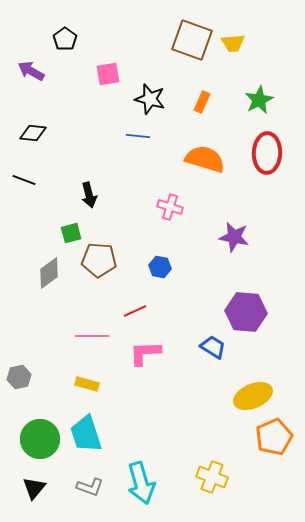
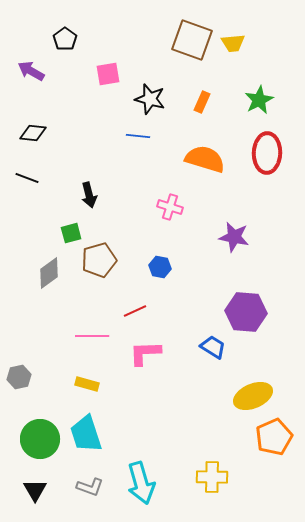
black line: moved 3 px right, 2 px up
brown pentagon: rotated 20 degrees counterclockwise
yellow cross: rotated 20 degrees counterclockwise
black triangle: moved 1 px right, 2 px down; rotated 10 degrees counterclockwise
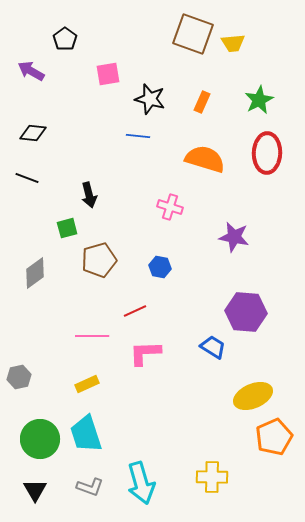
brown square: moved 1 px right, 6 px up
green square: moved 4 px left, 5 px up
gray diamond: moved 14 px left
yellow rectangle: rotated 40 degrees counterclockwise
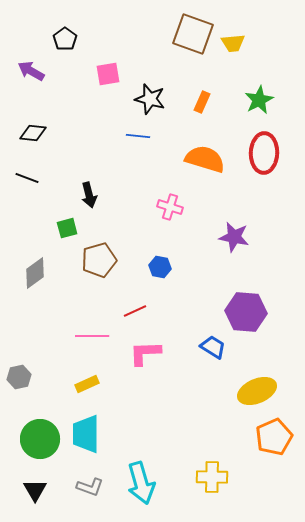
red ellipse: moved 3 px left
yellow ellipse: moved 4 px right, 5 px up
cyan trapezoid: rotated 18 degrees clockwise
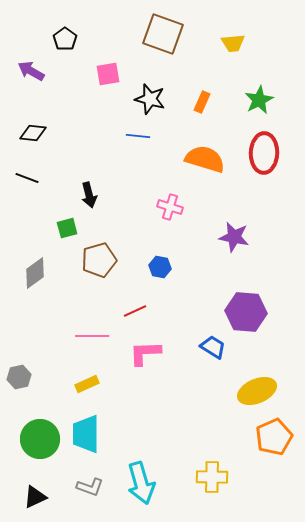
brown square: moved 30 px left
black triangle: moved 7 px down; rotated 35 degrees clockwise
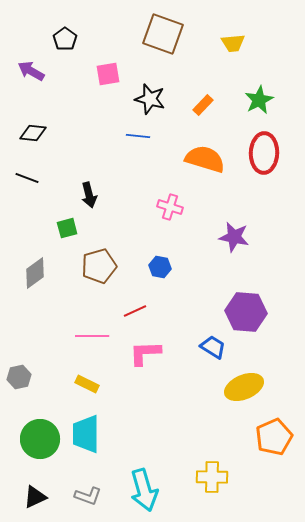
orange rectangle: moved 1 px right, 3 px down; rotated 20 degrees clockwise
brown pentagon: moved 6 px down
yellow rectangle: rotated 50 degrees clockwise
yellow ellipse: moved 13 px left, 4 px up
cyan arrow: moved 3 px right, 7 px down
gray L-shape: moved 2 px left, 9 px down
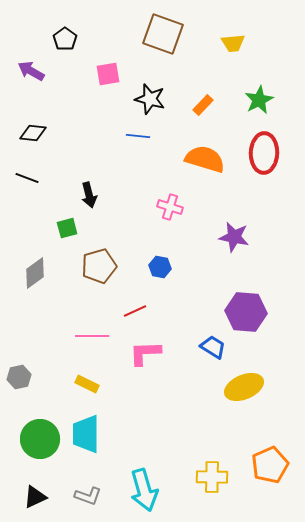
orange pentagon: moved 4 px left, 28 px down
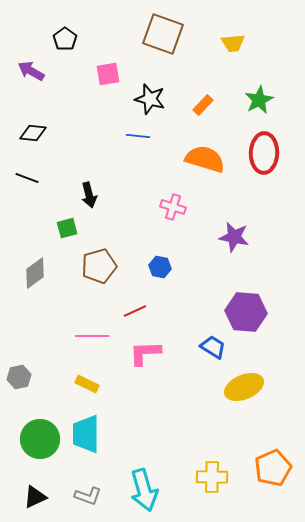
pink cross: moved 3 px right
orange pentagon: moved 3 px right, 3 px down
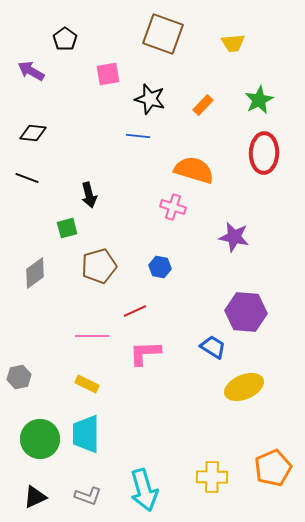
orange semicircle: moved 11 px left, 11 px down
